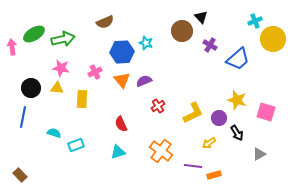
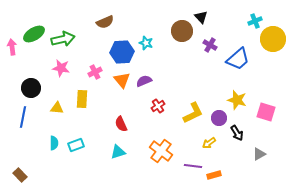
yellow triangle: moved 20 px down
cyan semicircle: moved 10 px down; rotated 72 degrees clockwise
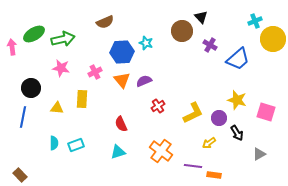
orange rectangle: rotated 24 degrees clockwise
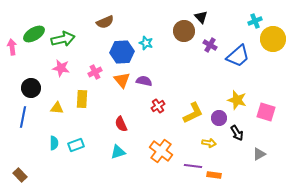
brown circle: moved 2 px right
blue trapezoid: moved 3 px up
purple semicircle: rotated 35 degrees clockwise
yellow arrow: rotated 136 degrees counterclockwise
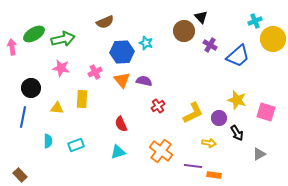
cyan semicircle: moved 6 px left, 2 px up
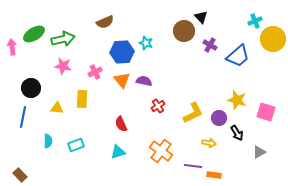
pink star: moved 2 px right, 2 px up
gray triangle: moved 2 px up
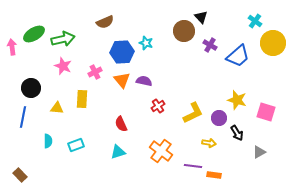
cyan cross: rotated 32 degrees counterclockwise
yellow circle: moved 4 px down
pink star: rotated 12 degrees clockwise
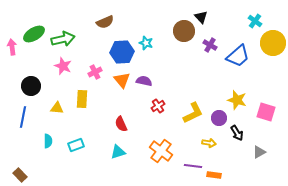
black circle: moved 2 px up
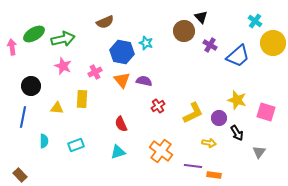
blue hexagon: rotated 15 degrees clockwise
cyan semicircle: moved 4 px left
gray triangle: rotated 24 degrees counterclockwise
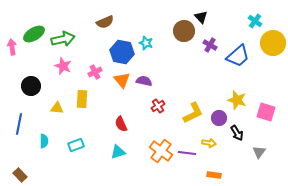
blue line: moved 4 px left, 7 px down
purple line: moved 6 px left, 13 px up
